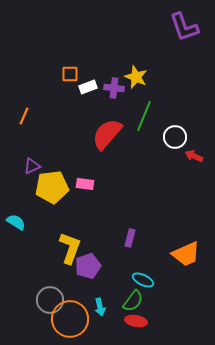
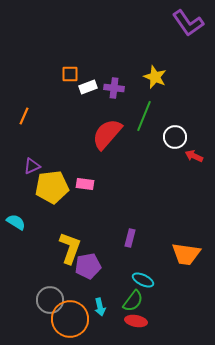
purple L-shape: moved 4 px right, 4 px up; rotated 16 degrees counterclockwise
yellow star: moved 19 px right
orange trapezoid: rotated 32 degrees clockwise
purple pentagon: rotated 10 degrees clockwise
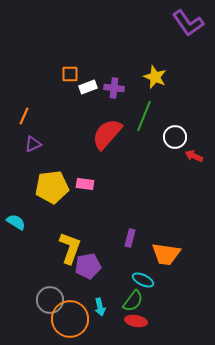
purple triangle: moved 1 px right, 22 px up
orange trapezoid: moved 20 px left
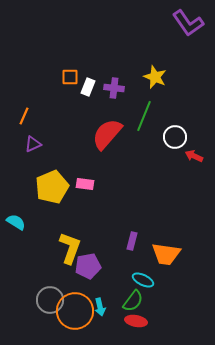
orange square: moved 3 px down
white rectangle: rotated 48 degrees counterclockwise
yellow pentagon: rotated 16 degrees counterclockwise
purple rectangle: moved 2 px right, 3 px down
orange circle: moved 5 px right, 8 px up
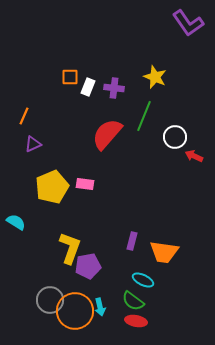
orange trapezoid: moved 2 px left, 2 px up
green semicircle: rotated 90 degrees clockwise
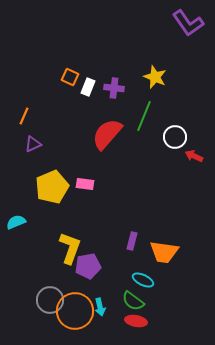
orange square: rotated 24 degrees clockwise
cyan semicircle: rotated 54 degrees counterclockwise
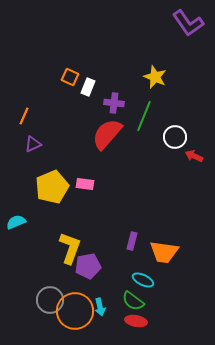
purple cross: moved 15 px down
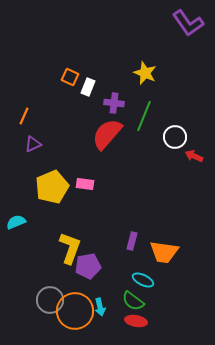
yellow star: moved 10 px left, 4 px up
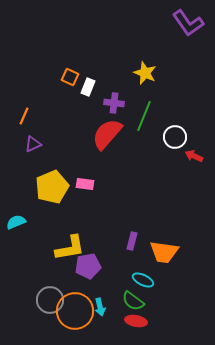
yellow L-shape: rotated 60 degrees clockwise
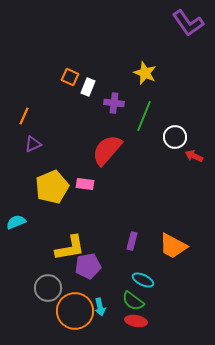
red semicircle: moved 16 px down
orange trapezoid: moved 9 px right, 6 px up; rotated 20 degrees clockwise
gray circle: moved 2 px left, 12 px up
